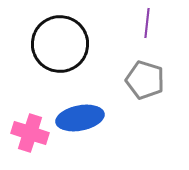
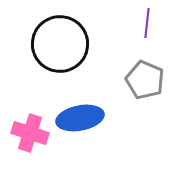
gray pentagon: rotated 6 degrees clockwise
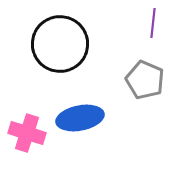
purple line: moved 6 px right
pink cross: moved 3 px left
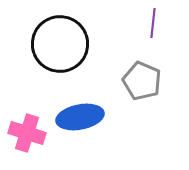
gray pentagon: moved 3 px left, 1 px down
blue ellipse: moved 1 px up
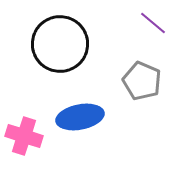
purple line: rotated 56 degrees counterclockwise
pink cross: moved 3 px left, 3 px down
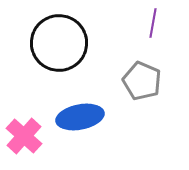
purple line: rotated 60 degrees clockwise
black circle: moved 1 px left, 1 px up
pink cross: rotated 24 degrees clockwise
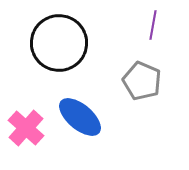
purple line: moved 2 px down
blue ellipse: rotated 51 degrees clockwise
pink cross: moved 2 px right, 8 px up
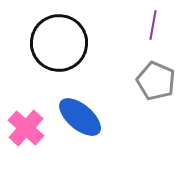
gray pentagon: moved 14 px right
